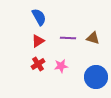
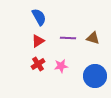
blue circle: moved 1 px left, 1 px up
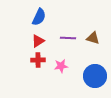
blue semicircle: rotated 54 degrees clockwise
red cross: moved 4 px up; rotated 32 degrees clockwise
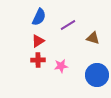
purple line: moved 13 px up; rotated 35 degrees counterclockwise
blue circle: moved 2 px right, 1 px up
